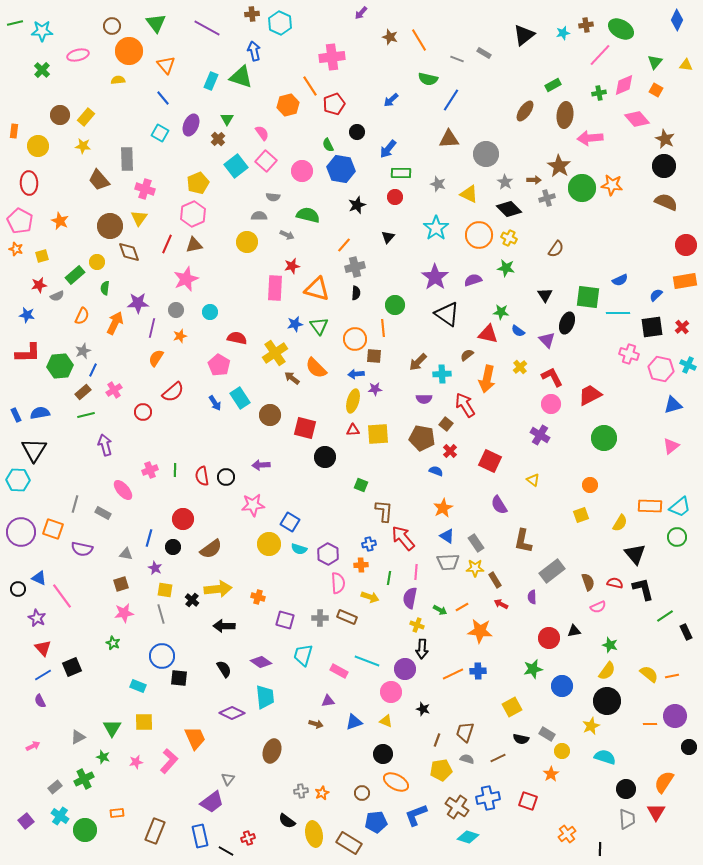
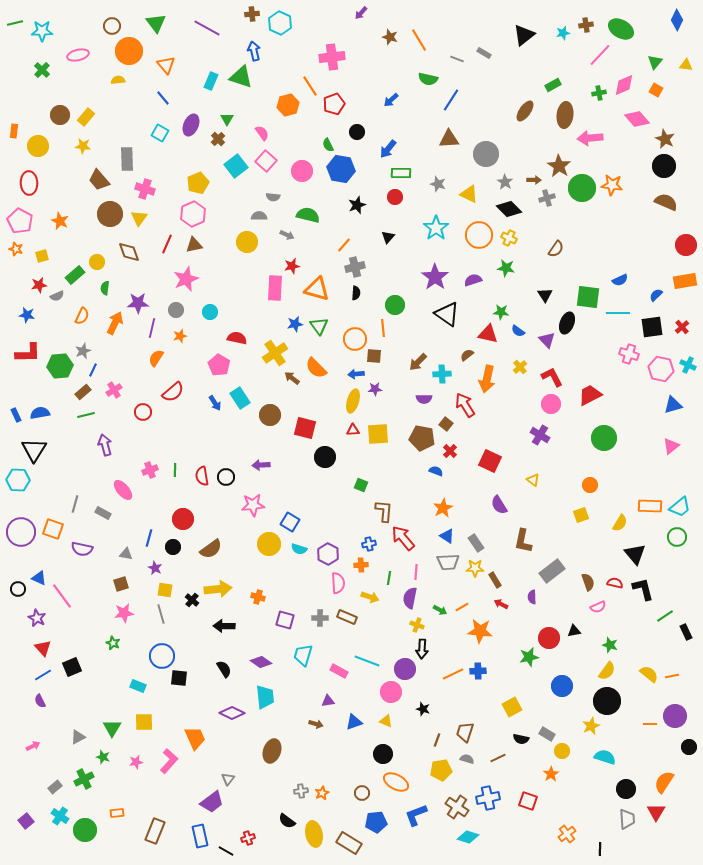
brown circle at (110, 226): moved 12 px up
green star at (533, 669): moved 4 px left, 12 px up
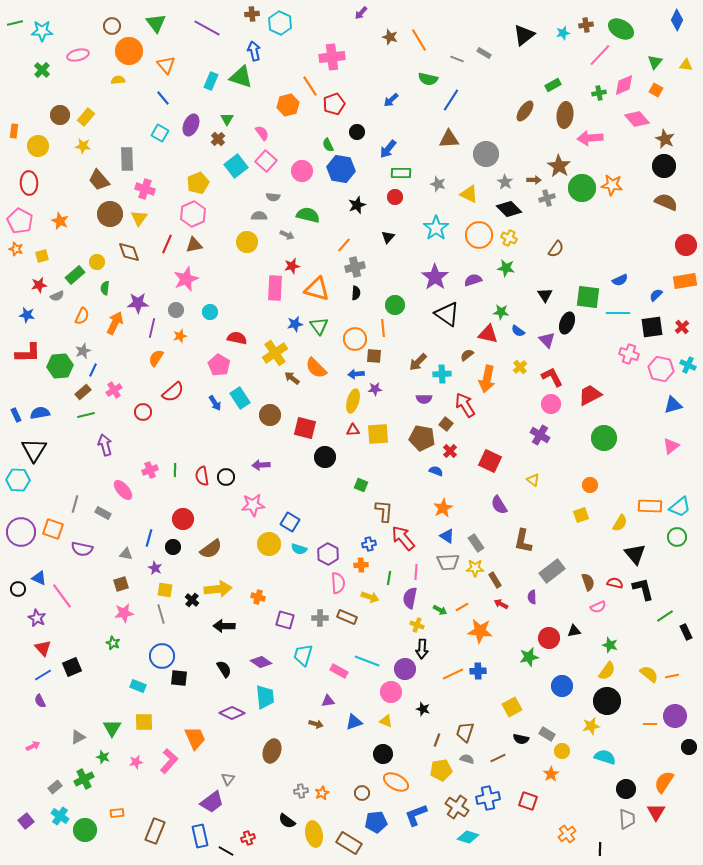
yellow star at (591, 726): rotated 12 degrees clockwise
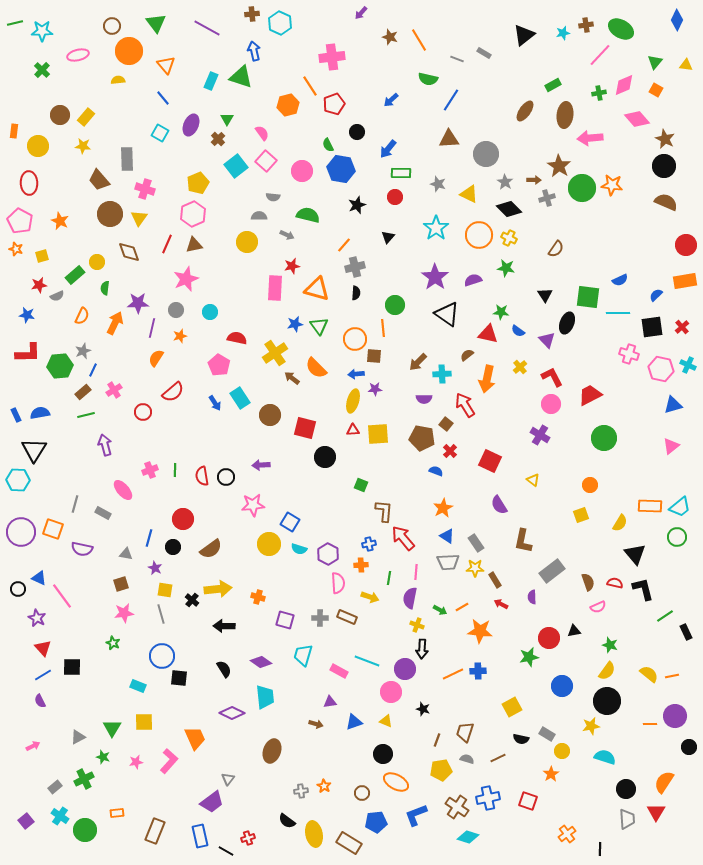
black square at (72, 667): rotated 24 degrees clockwise
purple triangle at (328, 701): moved 2 px right, 1 px down
orange star at (322, 793): moved 2 px right, 7 px up; rotated 16 degrees counterclockwise
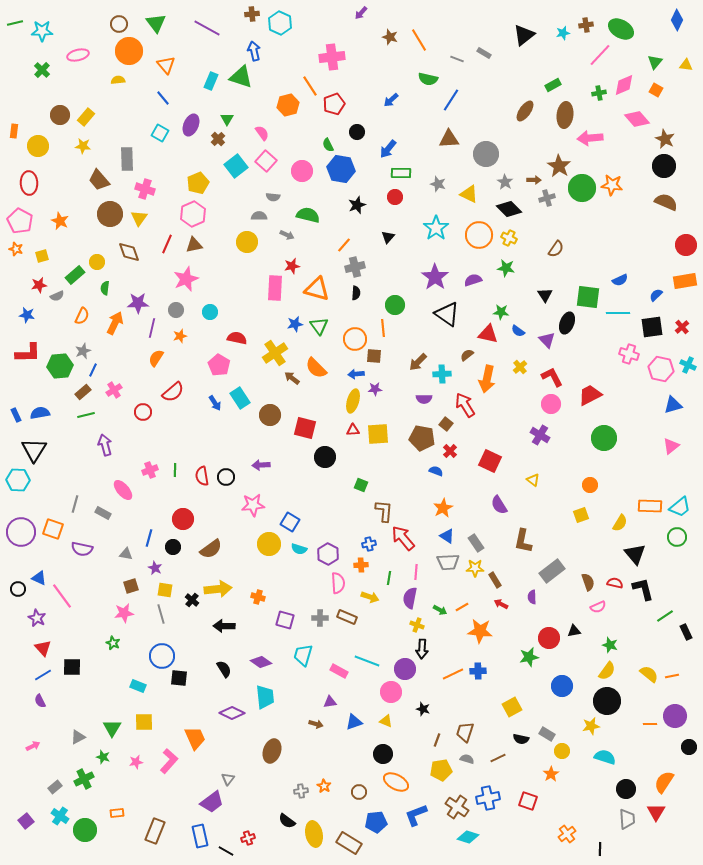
brown circle at (112, 26): moved 7 px right, 2 px up
brown square at (121, 584): moved 10 px right, 2 px down
brown circle at (362, 793): moved 3 px left, 1 px up
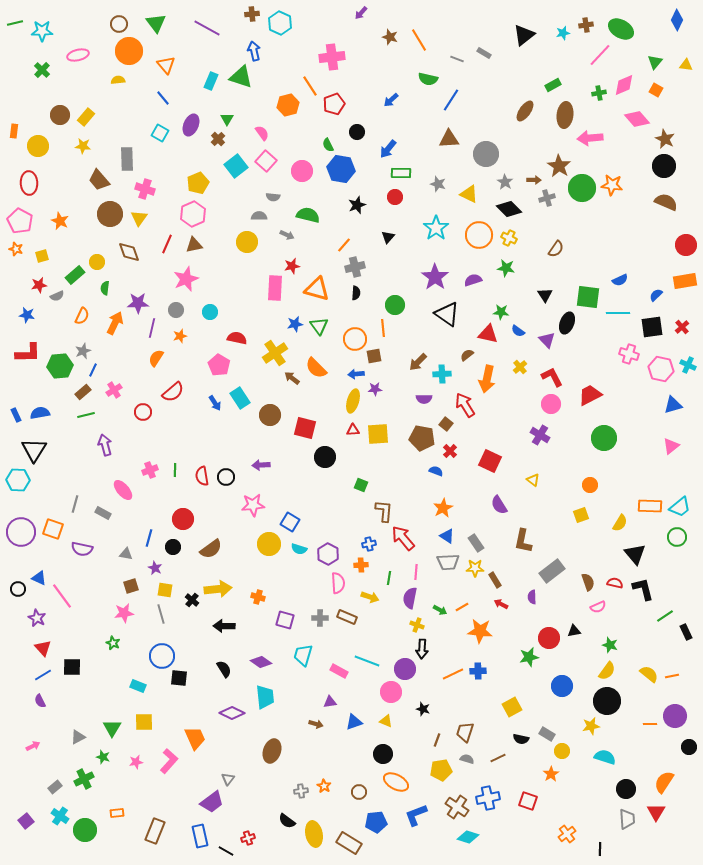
brown square at (374, 356): rotated 14 degrees counterclockwise
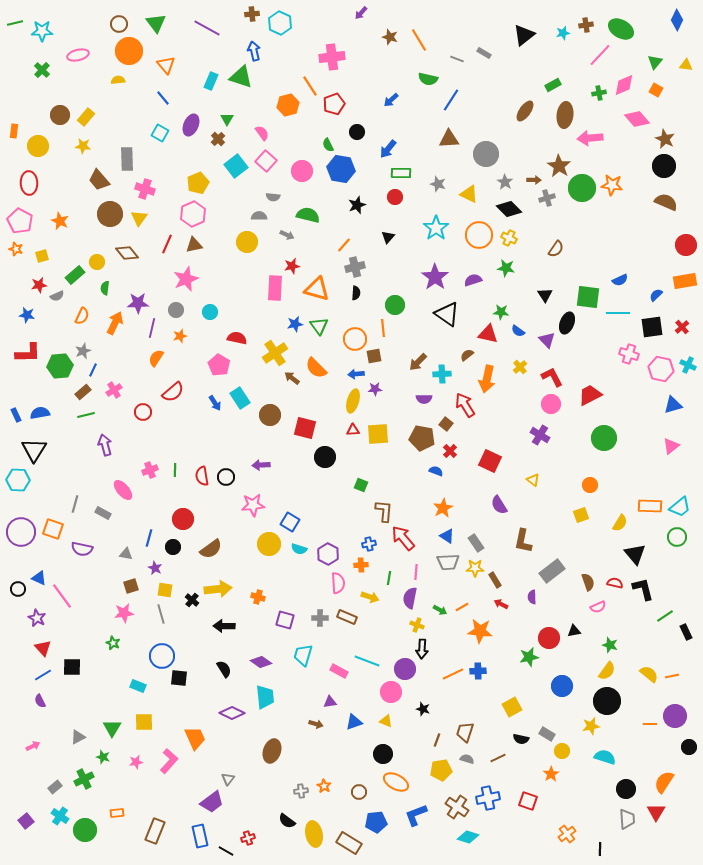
brown diamond at (129, 252): moved 2 px left, 1 px down; rotated 20 degrees counterclockwise
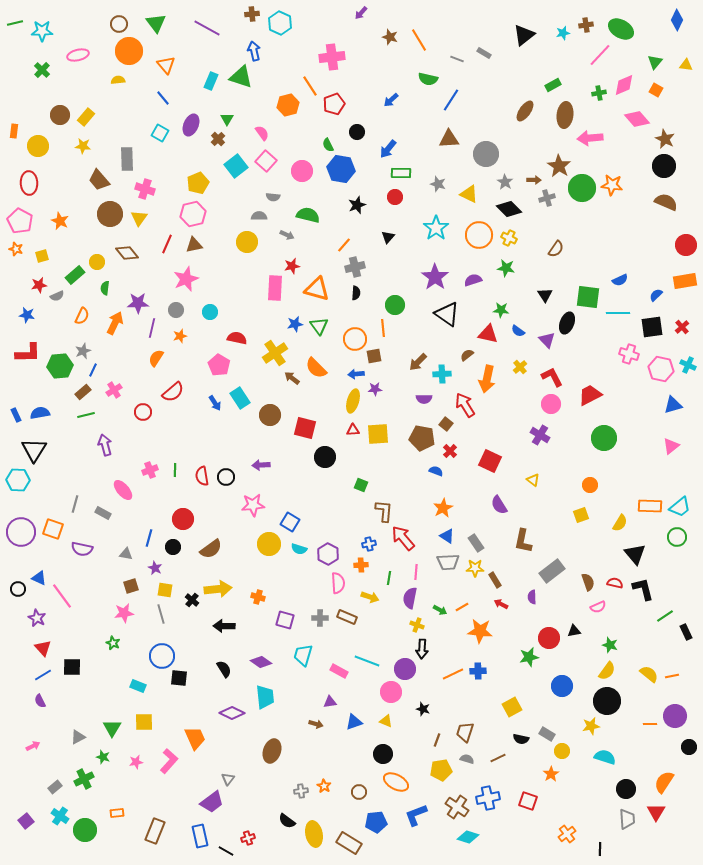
pink hexagon at (193, 214): rotated 10 degrees clockwise
green star at (501, 312): moved 2 px up
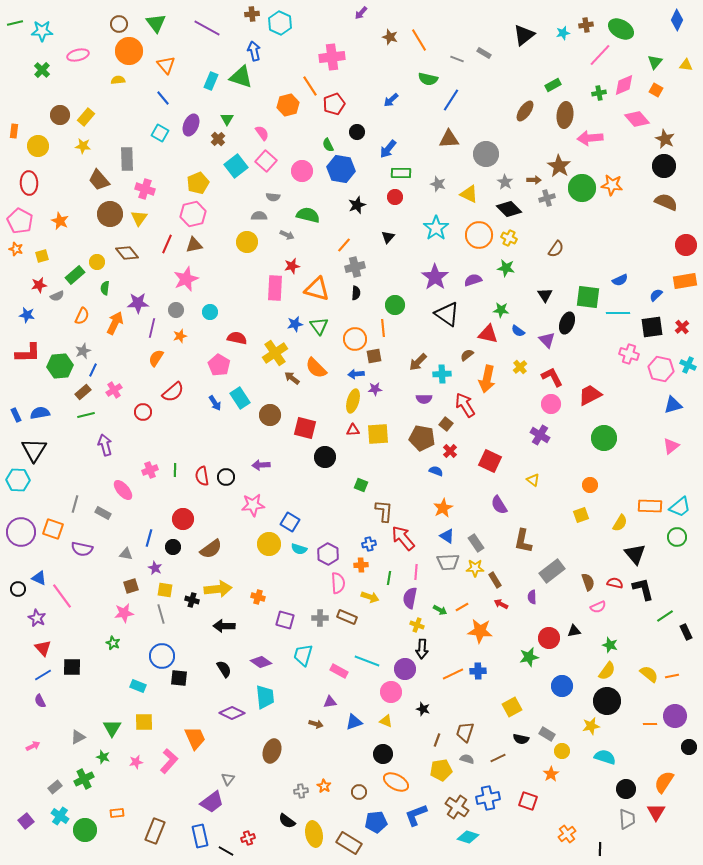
black cross at (192, 600): rotated 24 degrees counterclockwise
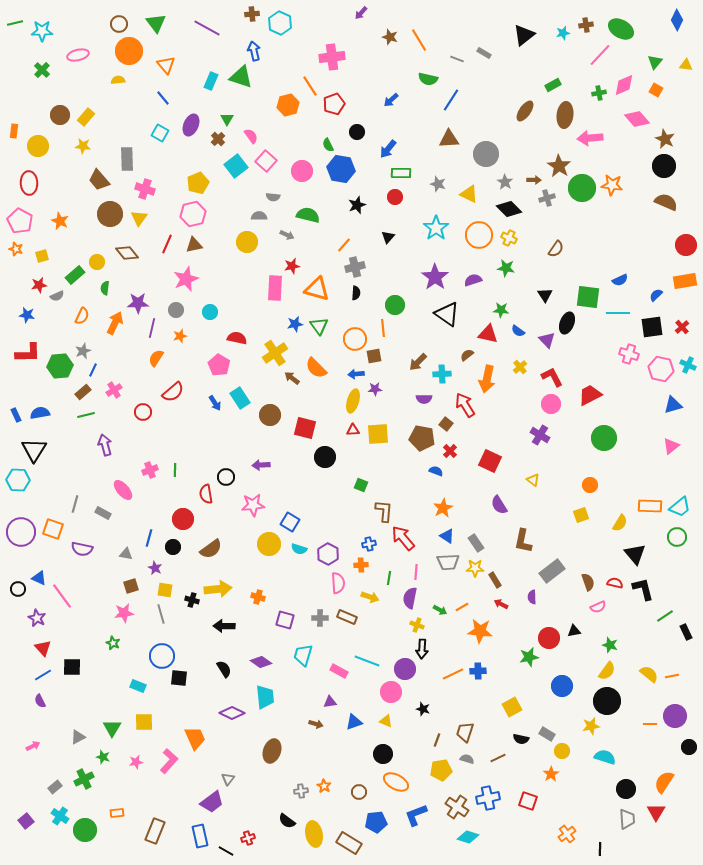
pink semicircle at (262, 133): moved 11 px left, 3 px down
red semicircle at (202, 476): moved 4 px right, 18 px down
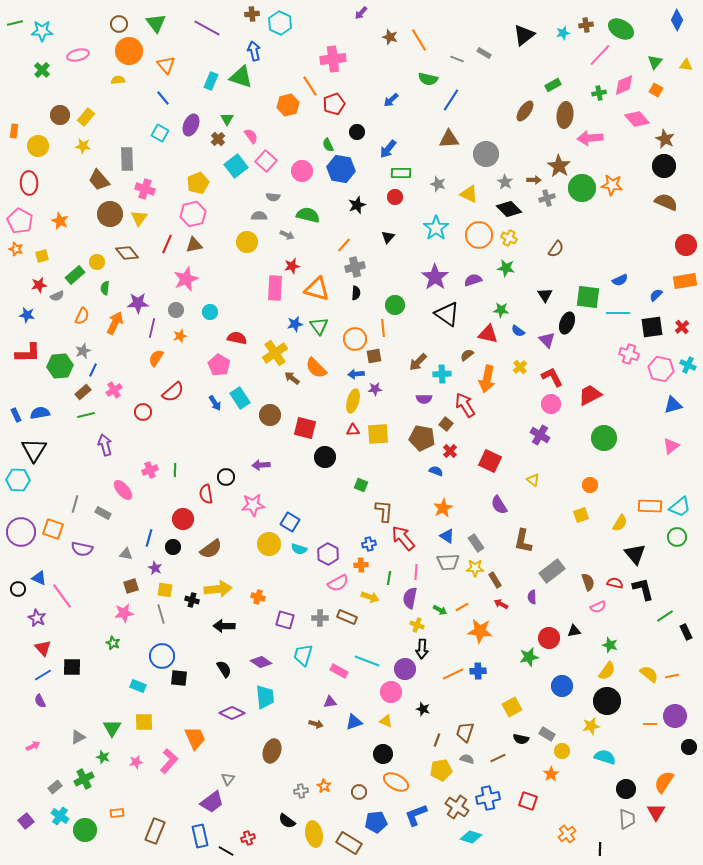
pink cross at (332, 57): moved 1 px right, 2 px down
pink semicircle at (338, 583): rotated 65 degrees clockwise
cyan diamond at (468, 837): moved 3 px right
